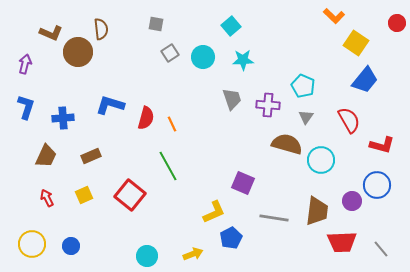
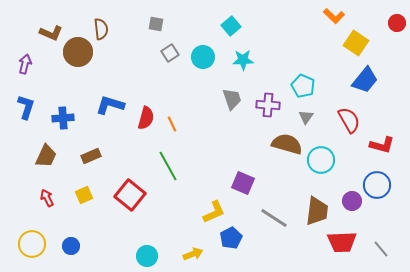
gray line at (274, 218): rotated 24 degrees clockwise
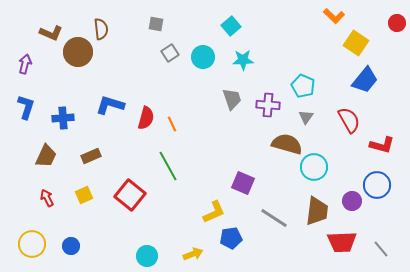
cyan circle at (321, 160): moved 7 px left, 7 px down
blue pentagon at (231, 238): rotated 20 degrees clockwise
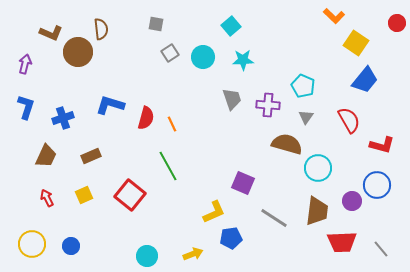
blue cross at (63, 118): rotated 15 degrees counterclockwise
cyan circle at (314, 167): moved 4 px right, 1 px down
